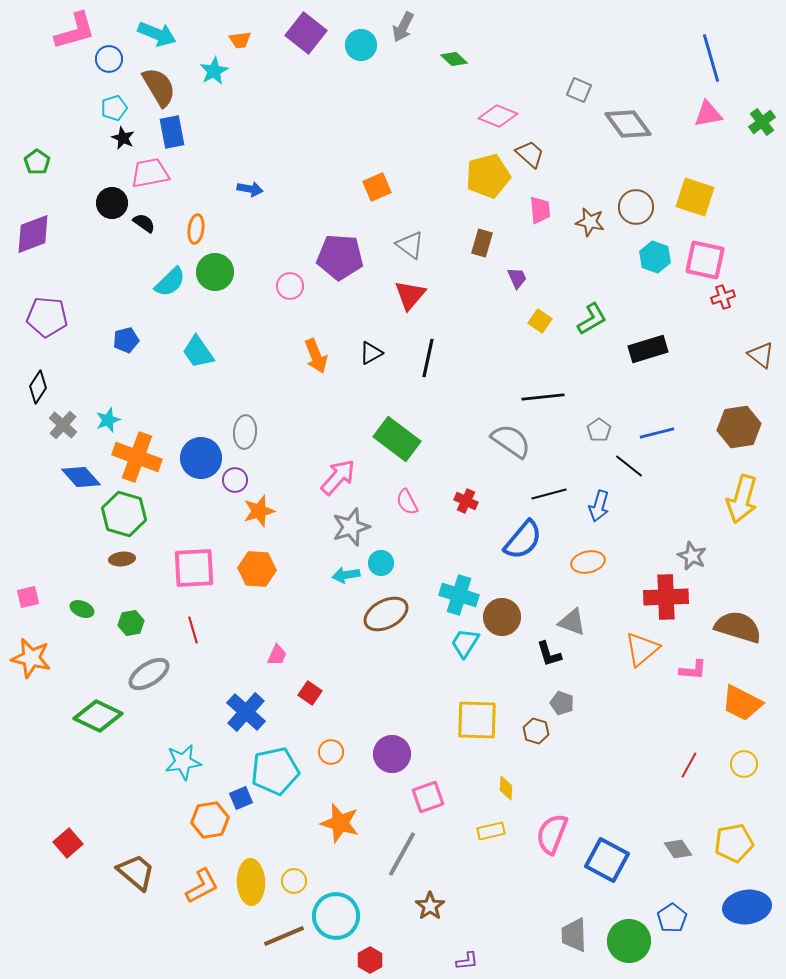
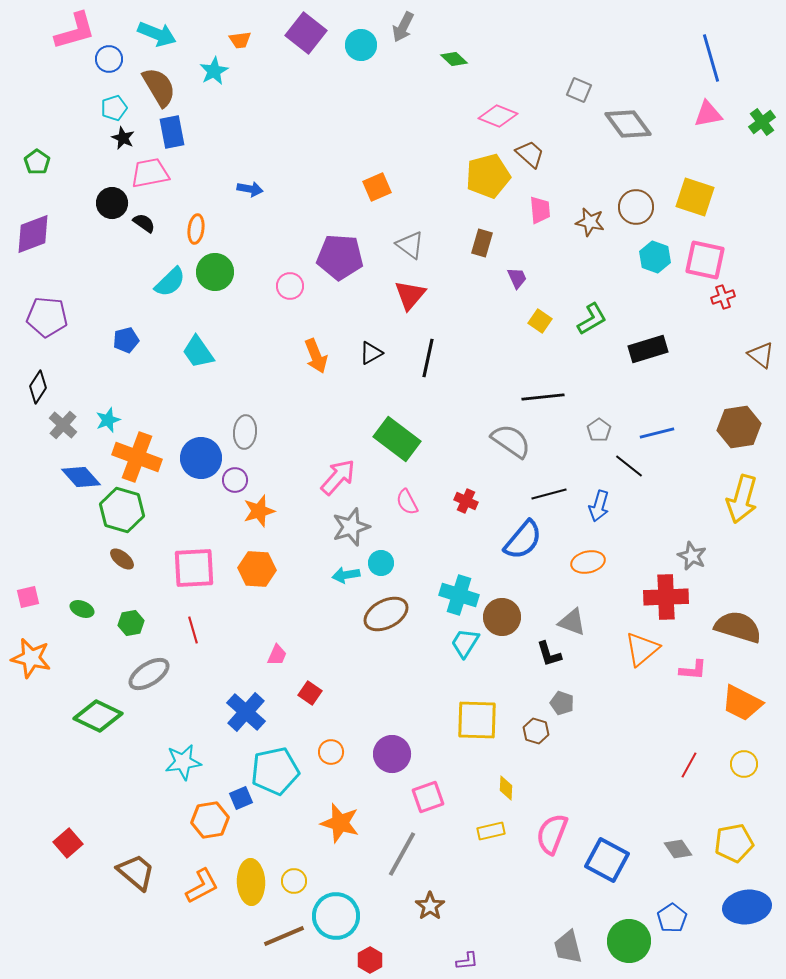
green hexagon at (124, 514): moved 2 px left, 4 px up
brown ellipse at (122, 559): rotated 45 degrees clockwise
gray trapezoid at (574, 935): moved 6 px left, 12 px down; rotated 12 degrees counterclockwise
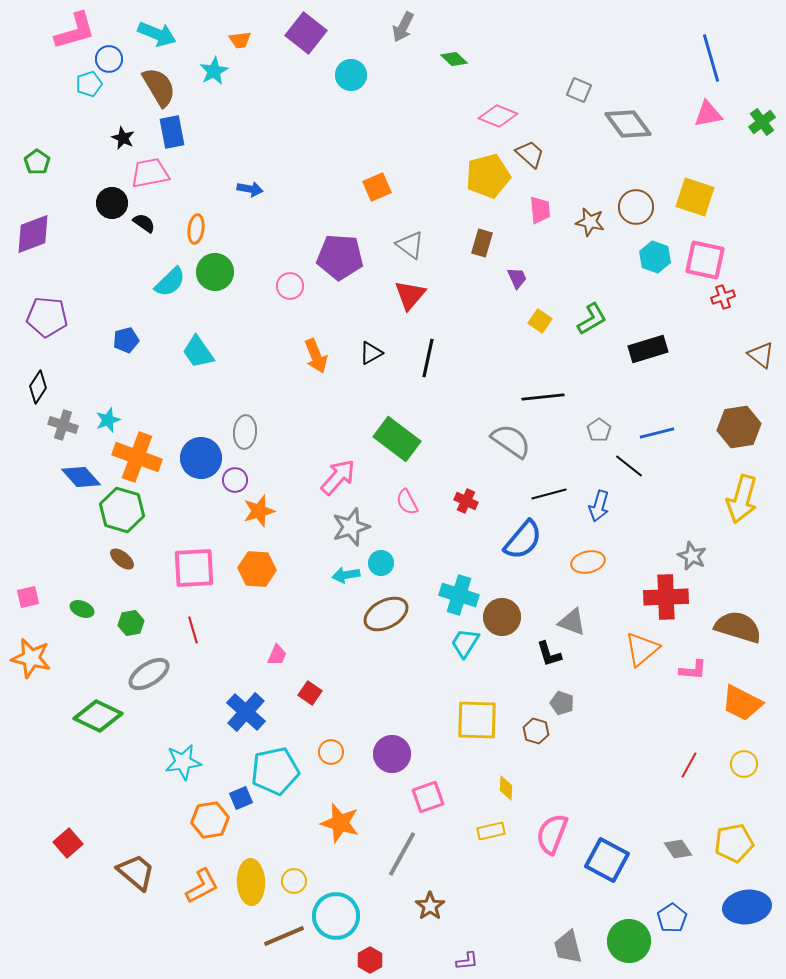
cyan circle at (361, 45): moved 10 px left, 30 px down
cyan pentagon at (114, 108): moved 25 px left, 24 px up
gray cross at (63, 425): rotated 24 degrees counterclockwise
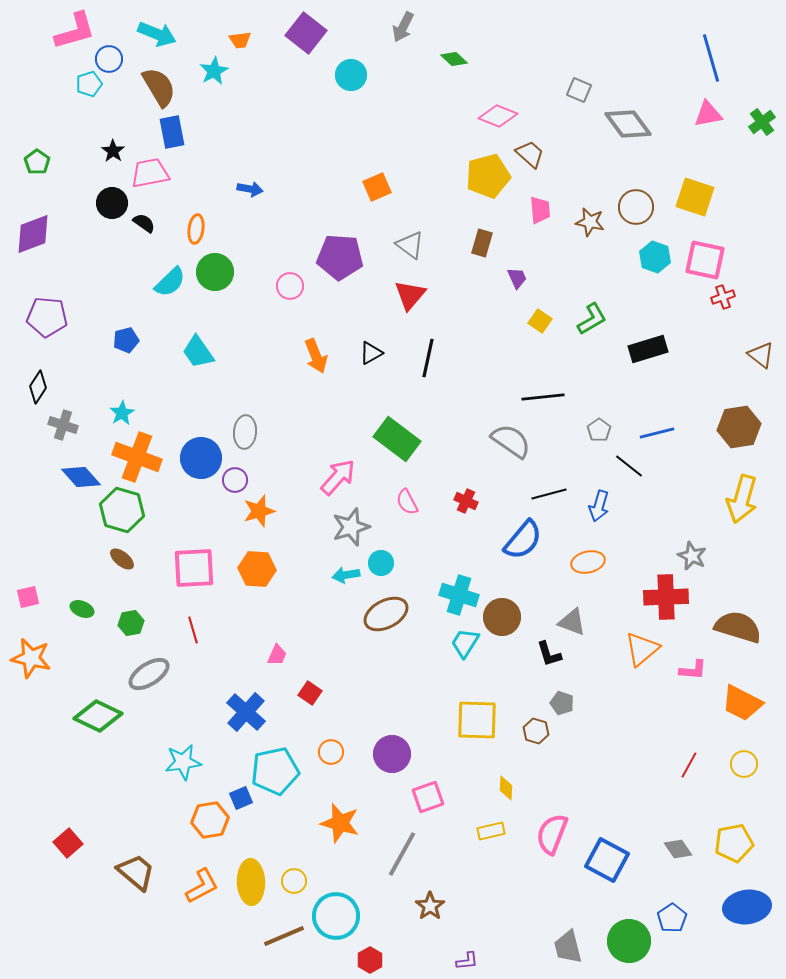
black star at (123, 138): moved 10 px left, 13 px down; rotated 10 degrees clockwise
cyan star at (108, 420): moved 14 px right, 7 px up; rotated 10 degrees counterclockwise
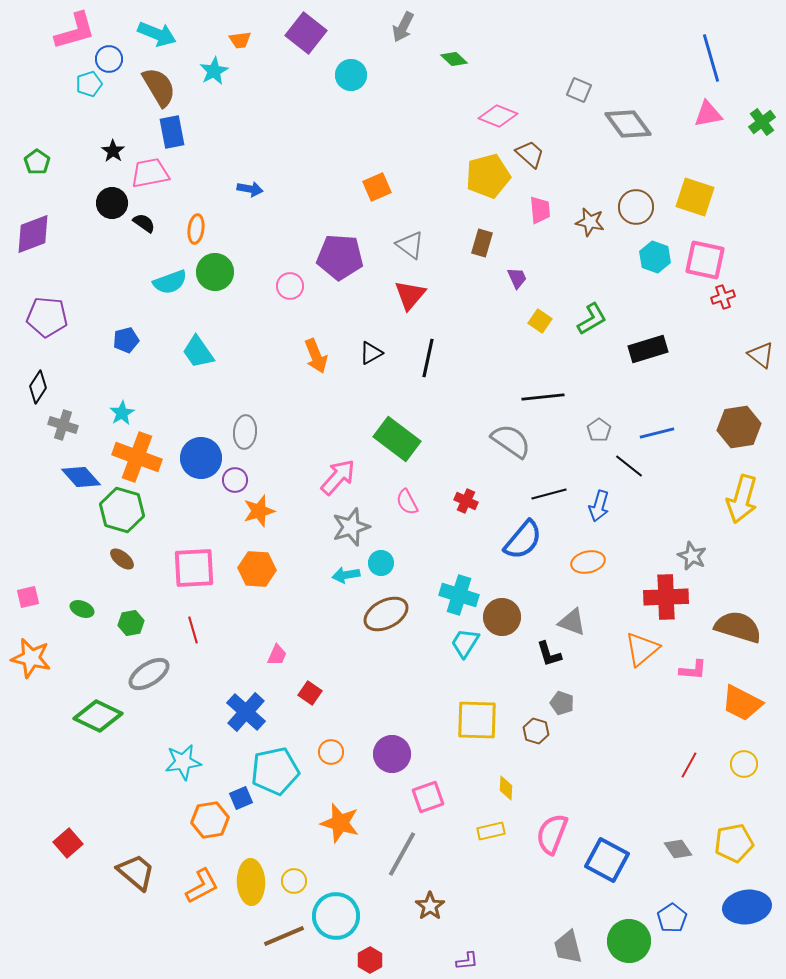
cyan semicircle at (170, 282): rotated 24 degrees clockwise
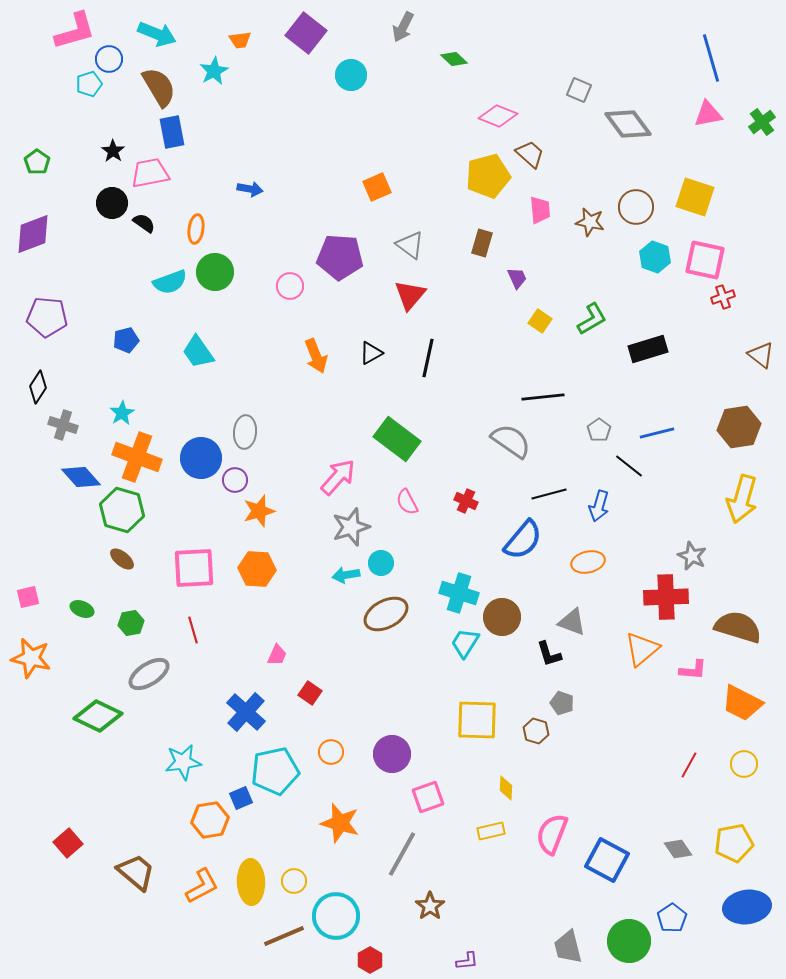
cyan cross at (459, 595): moved 2 px up
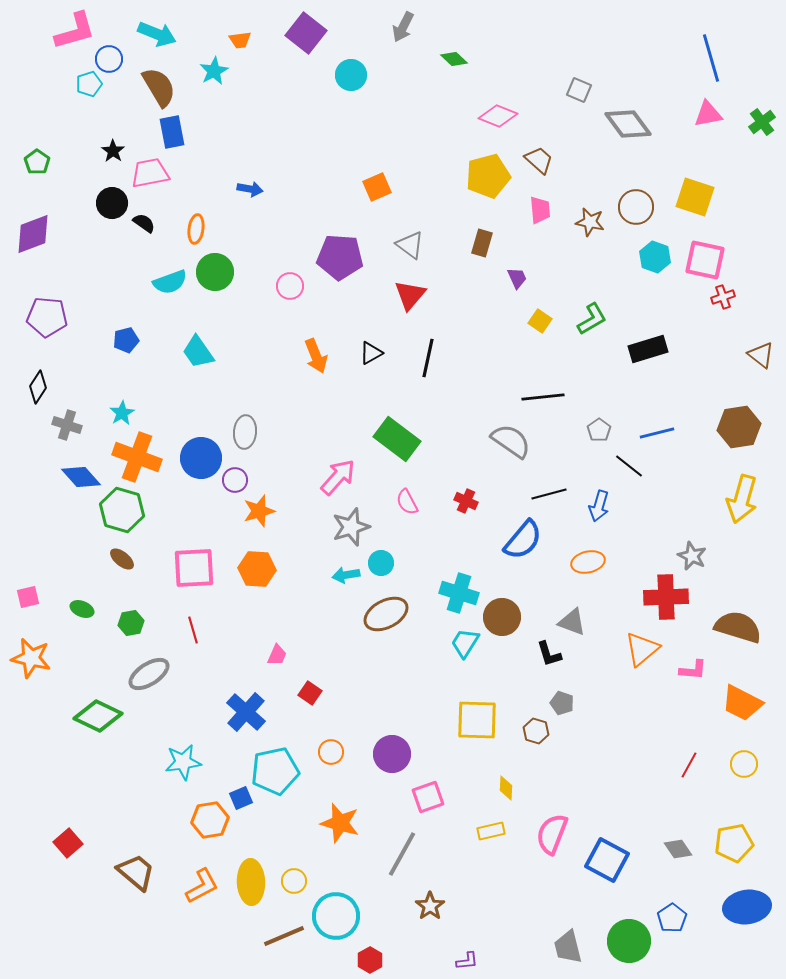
brown trapezoid at (530, 154): moved 9 px right, 6 px down
gray cross at (63, 425): moved 4 px right
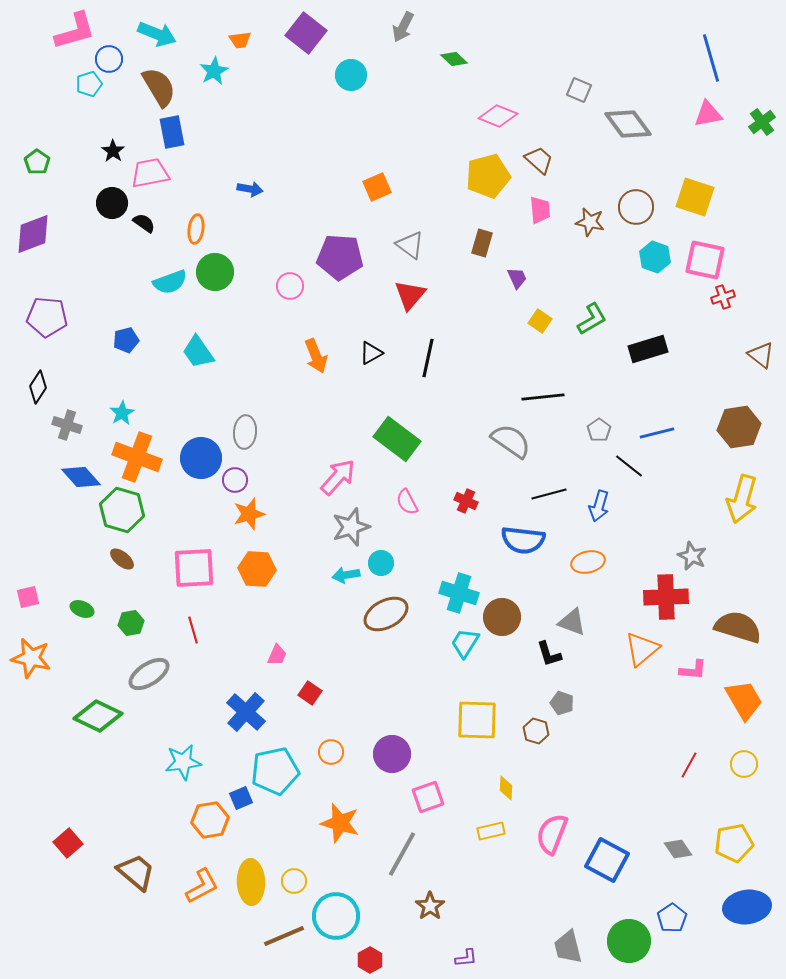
orange star at (259, 511): moved 10 px left, 3 px down
blue semicircle at (523, 540): rotated 57 degrees clockwise
orange trapezoid at (742, 703): moved 2 px right, 3 px up; rotated 147 degrees counterclockwise
purple L-shape at (467, 961): moved 1 px left, 3 px up
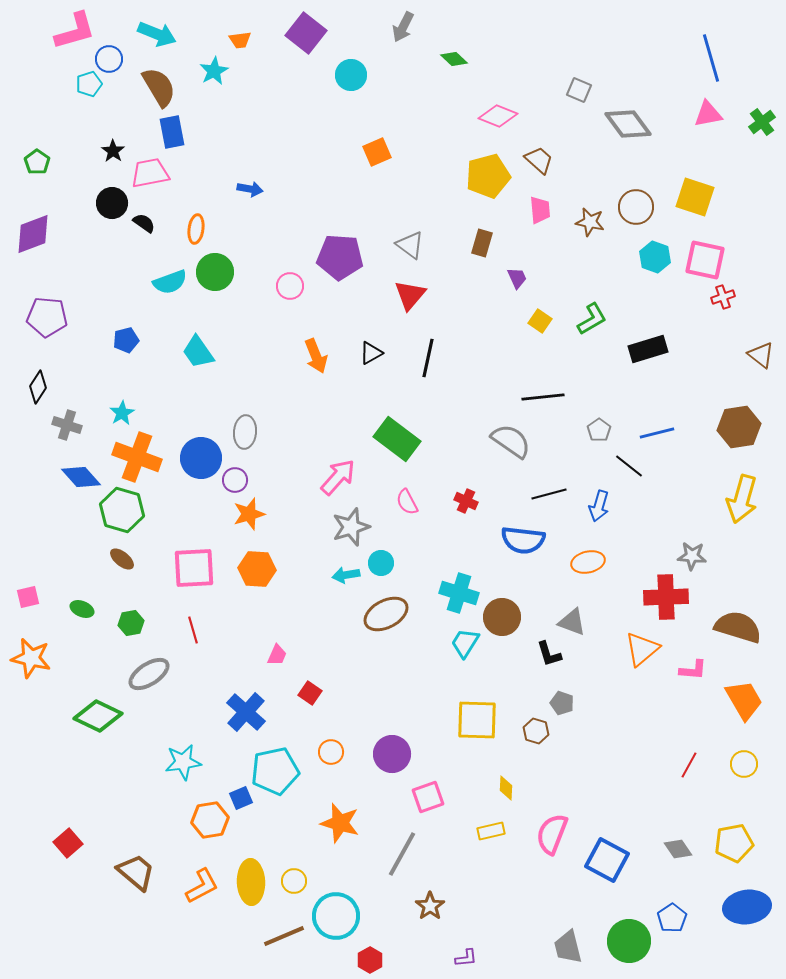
orange square at (377, 187): moved 35 px up
gray star at (692, 556): rotated 20 degrees counterclockwise
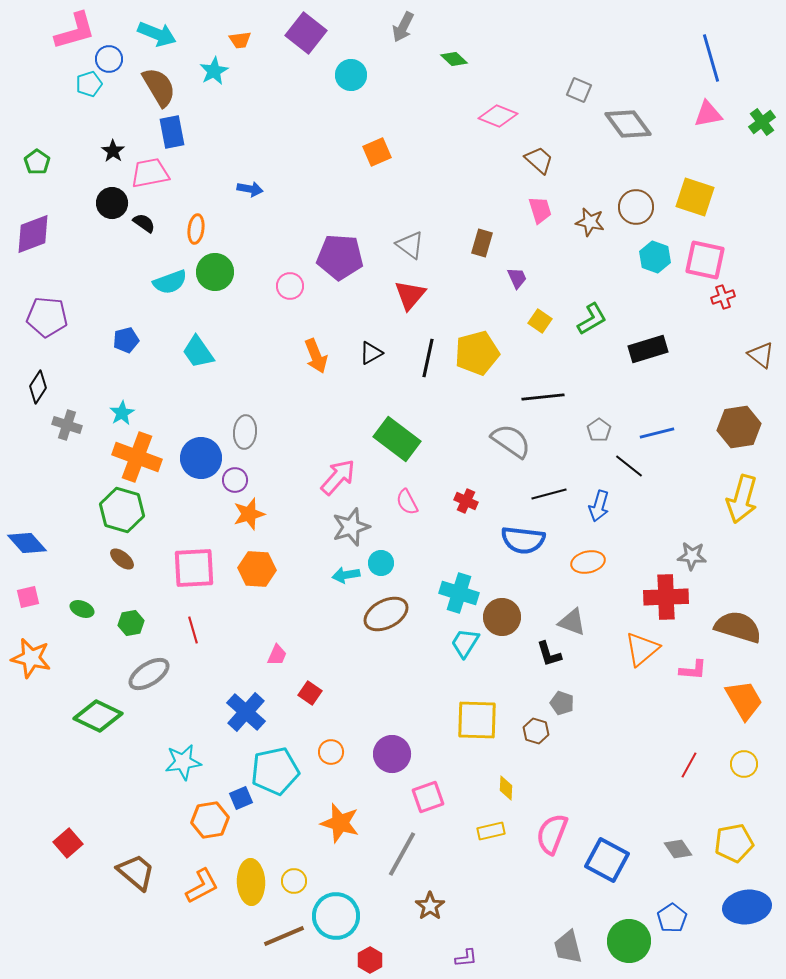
yellow pentagon at (488, 176): moved 11 px left, 177 px down
pink trapezoid at (540, 210): rotated 12 degrees counterclockwise
blue diamond at (81, 477): moved 54 px left, 66 px down
